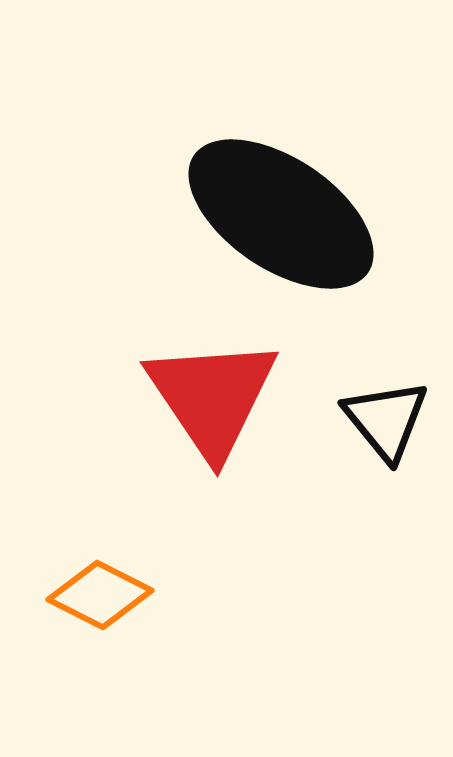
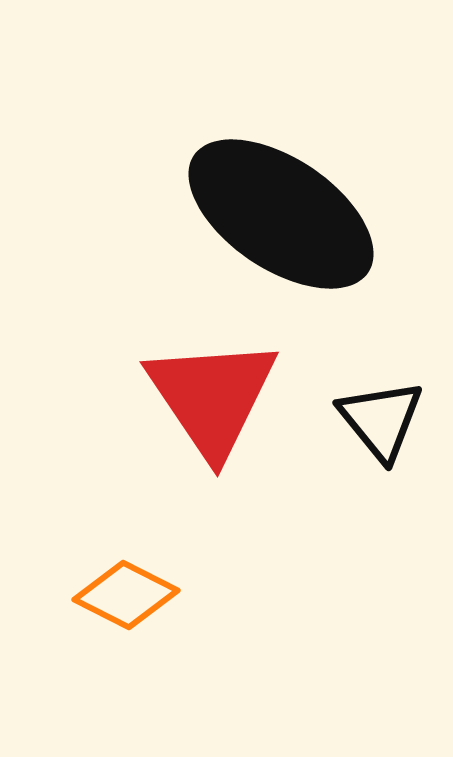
black triangle: moved 5 px left
orange diamond: moved 26 px right
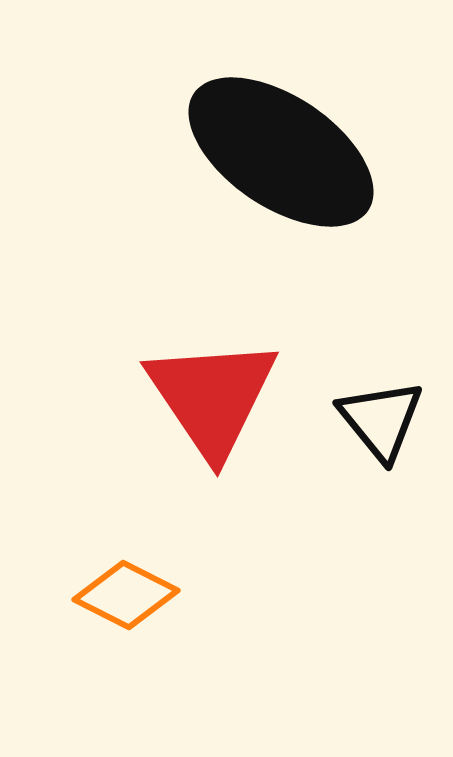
black ellipse: moved 62 px up
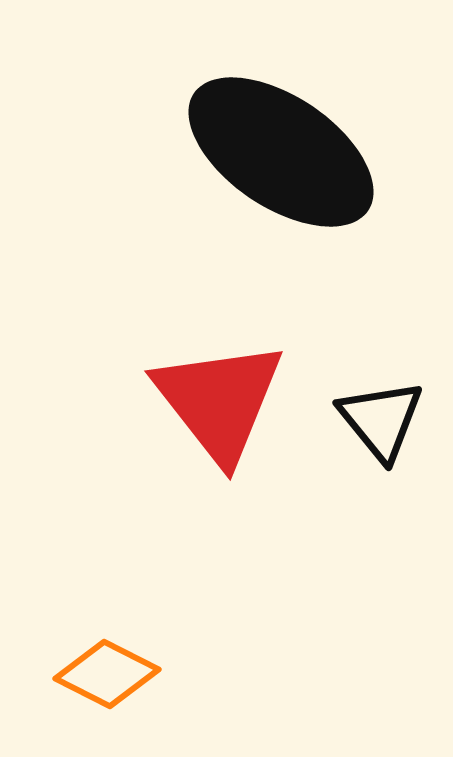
red triangle: moved 7 px right, 4 px down; rotated 4 degrees counterclockwise
orange diamond: moved 19 px left, 79 px down
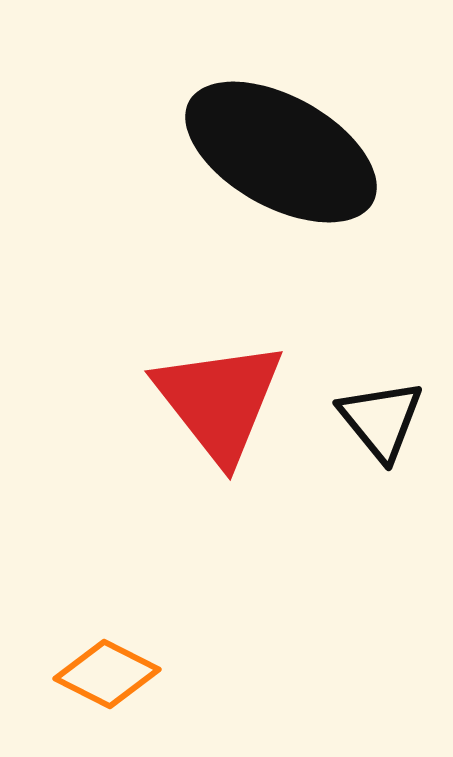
black ellipse: rotated 5 degrees counterclockwise
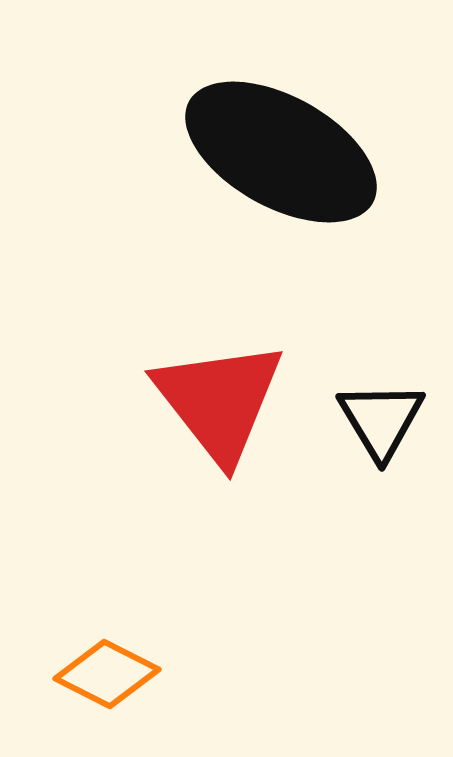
black triangle: rotated 8 degrees clockwise
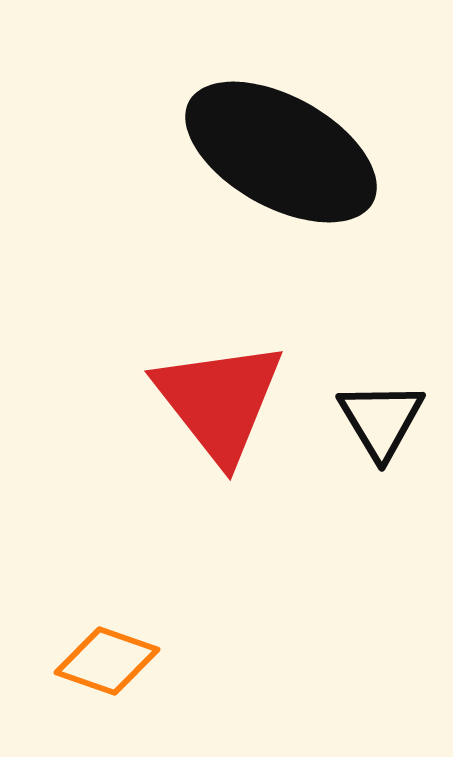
orange diamond: moved 13 px up; rotated 8 degrees counterclockwise
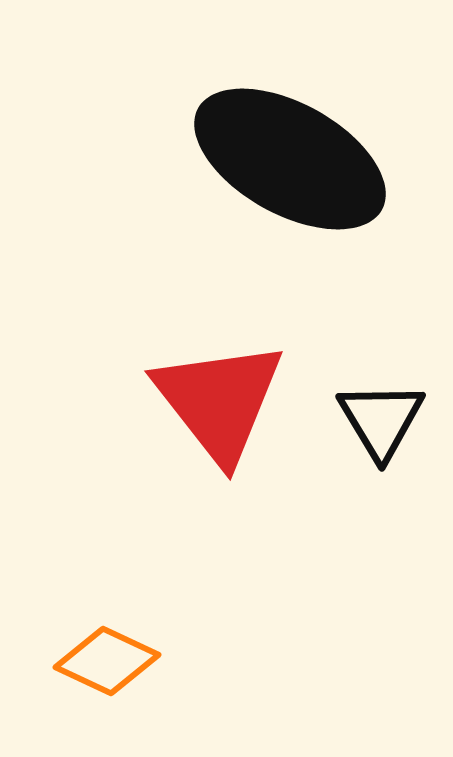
black ellipse: moved 9 px right, 7 px down
orange diamond: rotated 6 degrees clockwise
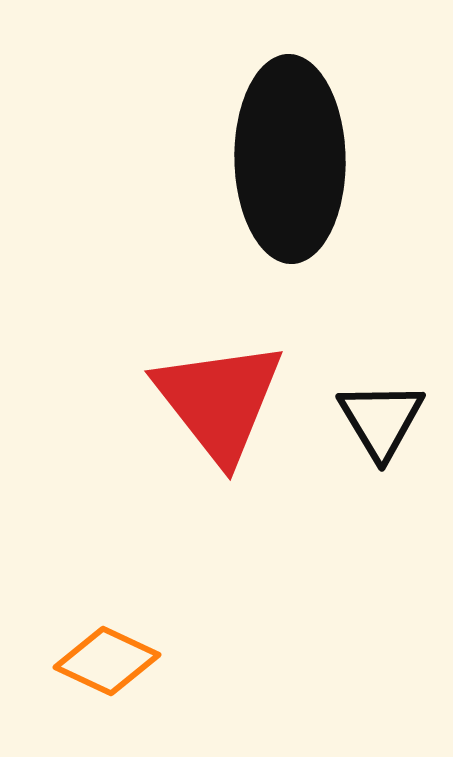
black ellipse: rotated 60 degrees clockwise
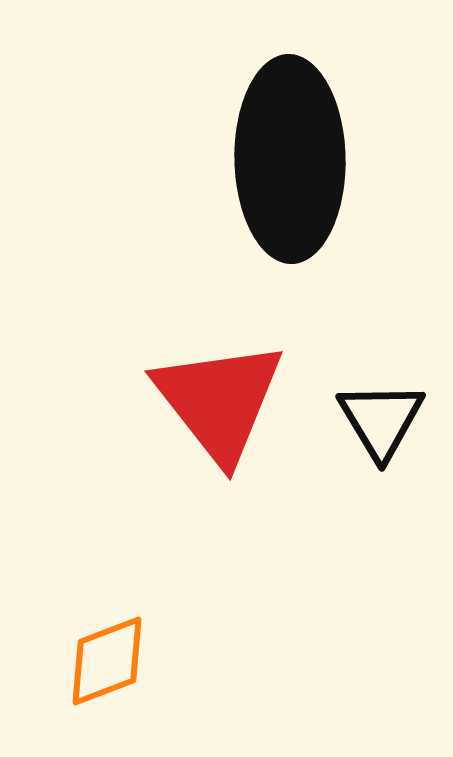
orange diamond: rotated 46 degrees counterclockwise
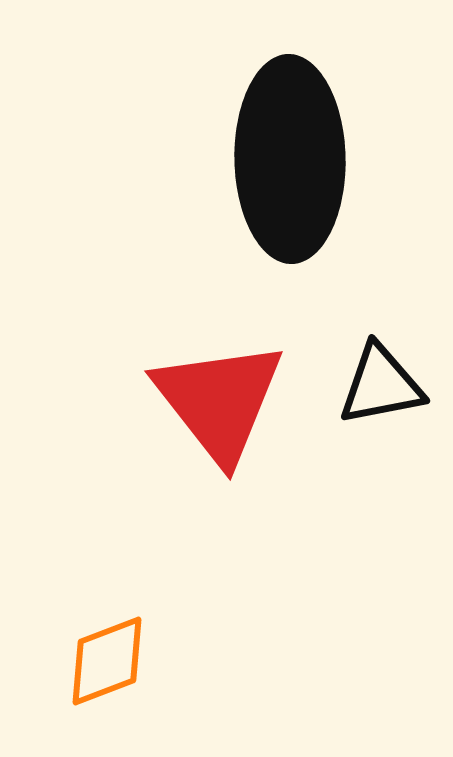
black triangle: moved 35 px up; rotated 50 degrees clockwise
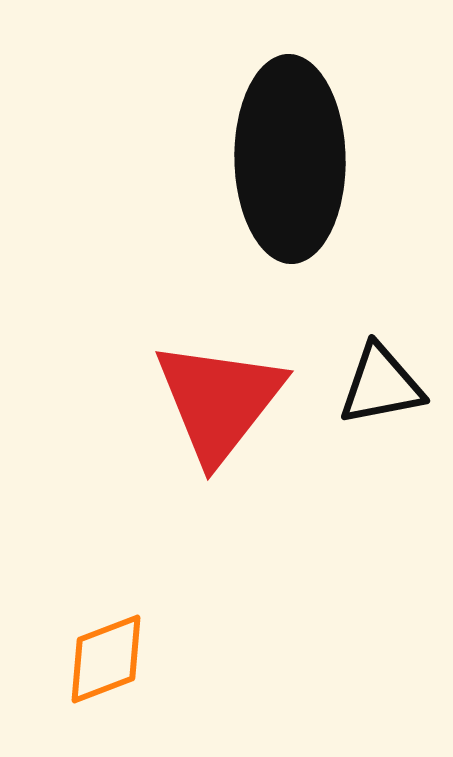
red triangle: rotated 16 degrees clockwise
orange diamond: moved 1 px left, 2 px up
